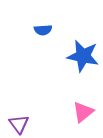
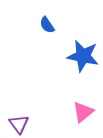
blue semicircle: moved 4 px right, 5 px up; rotated 60 degrees clockwise
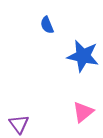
blue semicircle: rotated 12 degrees clockwise
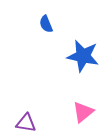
blue semicircle: moved 1 px left, 1 px up
purple triangle: moved 7 px right, 1 px up; rotated 45 degrees counterclockwise
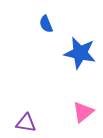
blue star: moved 3 px left, 3 px up
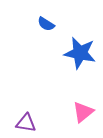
blue semicircle: rotated 36 degrees counterclockwise
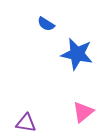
blue star: moved 3 px left, 1 px down
